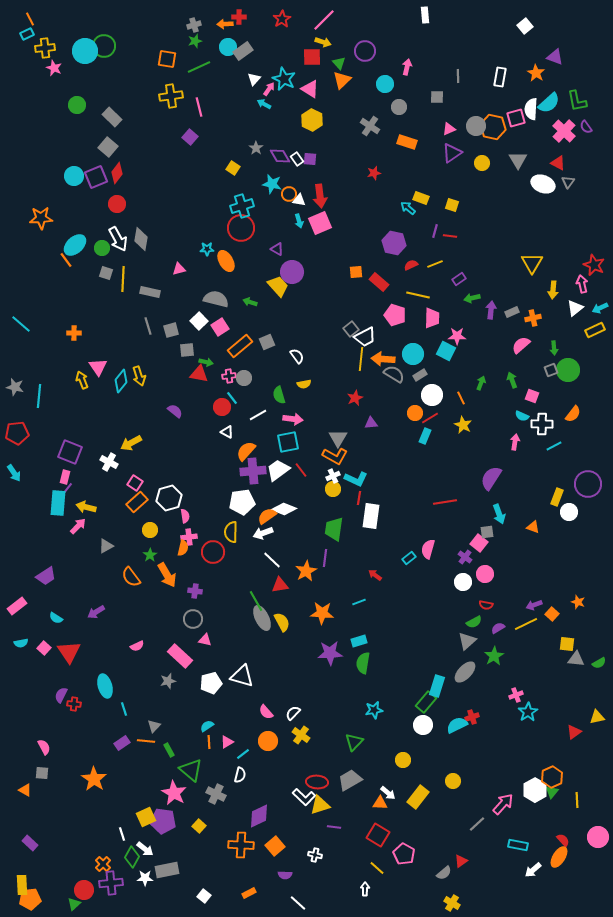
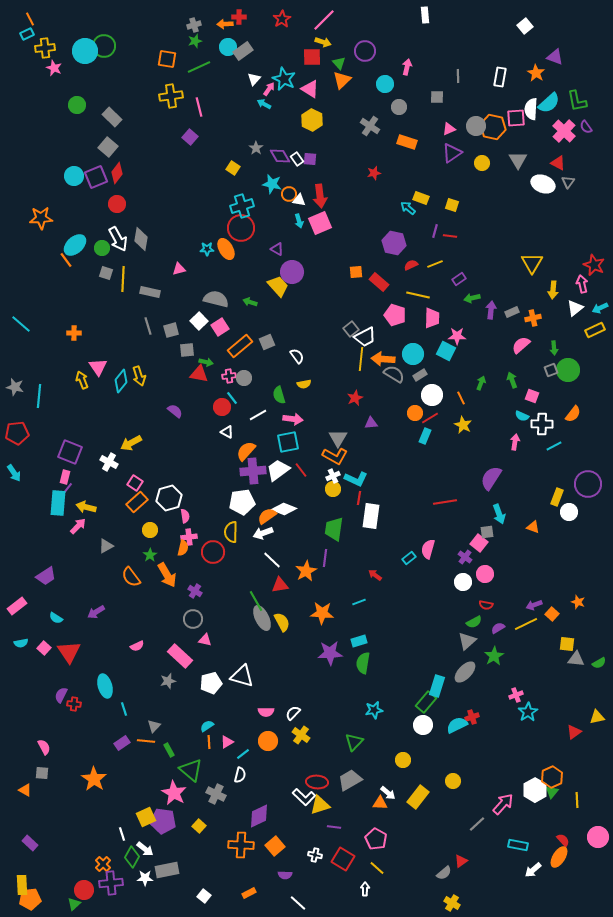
pink square at (516, 118): rotated 12 degrees clockwise
orange ellipse at (226, 261): moved 12 px up
purple cross at (195, 591): rotated 24 degrees clockwise
pink semicircle at (266, 712): rotated 49 degrees counterclockwise
red square at (378, 835): moved 35 px left, 24 px down
pink pentagon at (404, 854): moved 28 px left, 15 px up
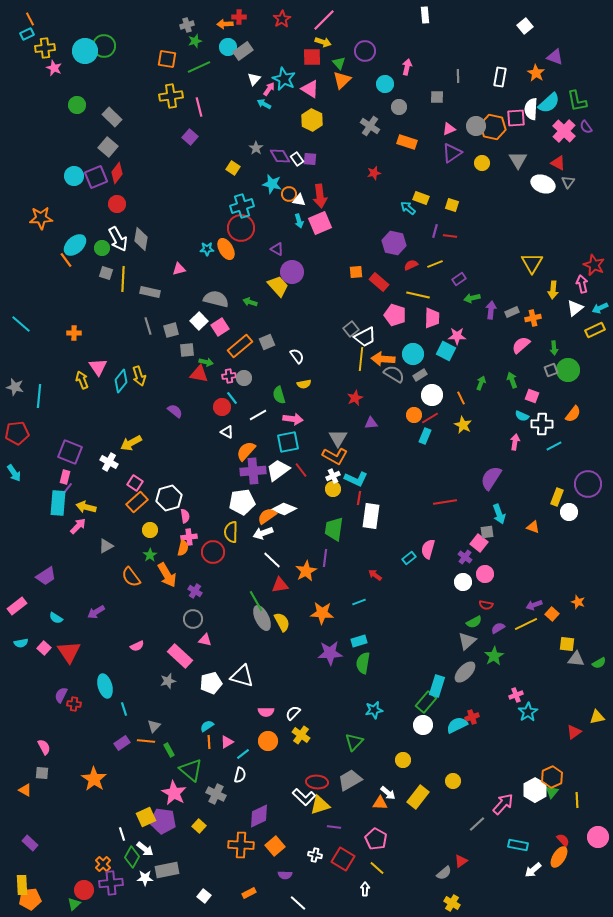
gray cross at (194, 25): moved 7 px left
orange circle at (415, 413): moved 1 px left, 2 px down
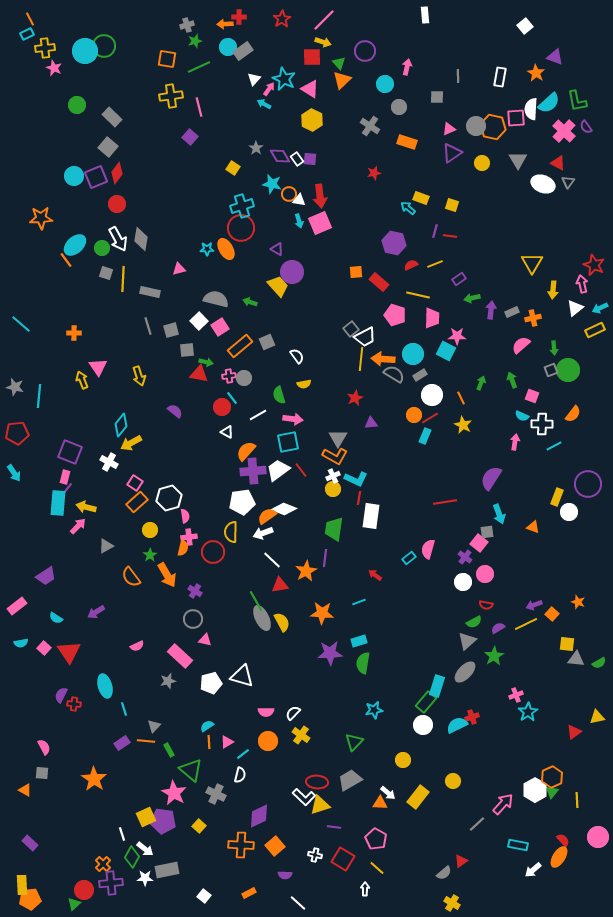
cyan diamond at (121, 381): moved 44 px down
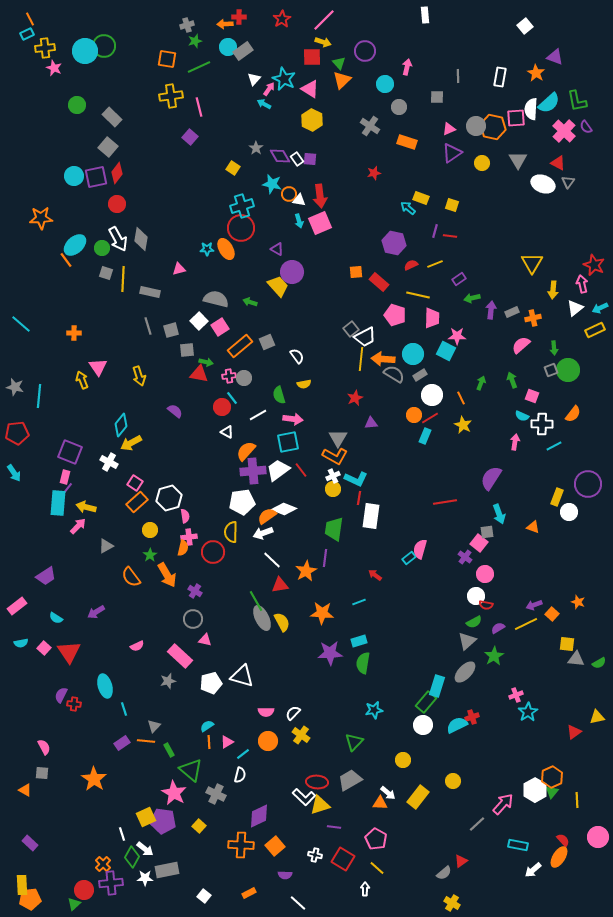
purple square at (96, 177): rotated 10 degrees clockwise
pink semicircle at (428, 549): moved 8 px left
white circle at (463, 582): moved 13 px right, 14 px down
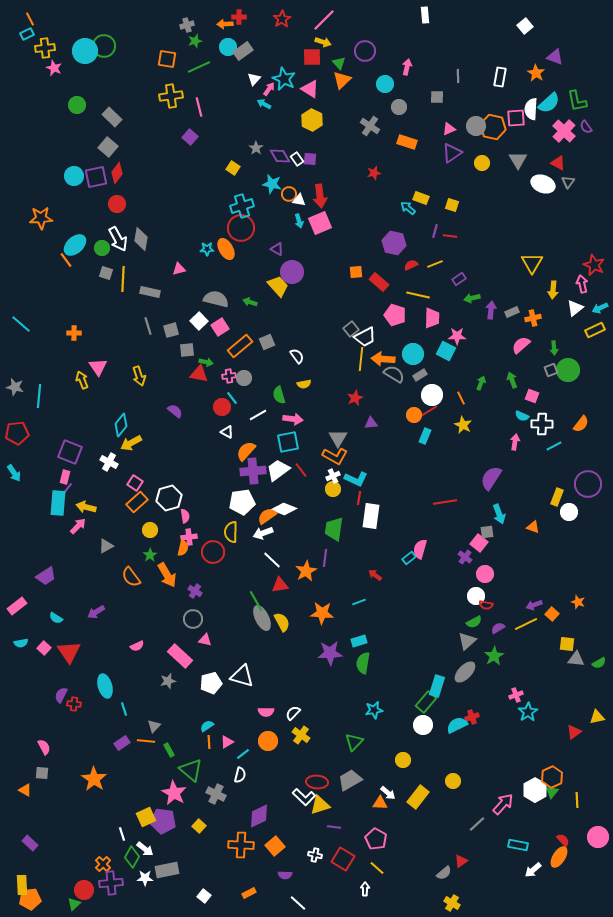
orange semicircle at (573, 414): moved 8 px right, 10 px down
red line at (430, 418): moved 1 px left, 7 px up
